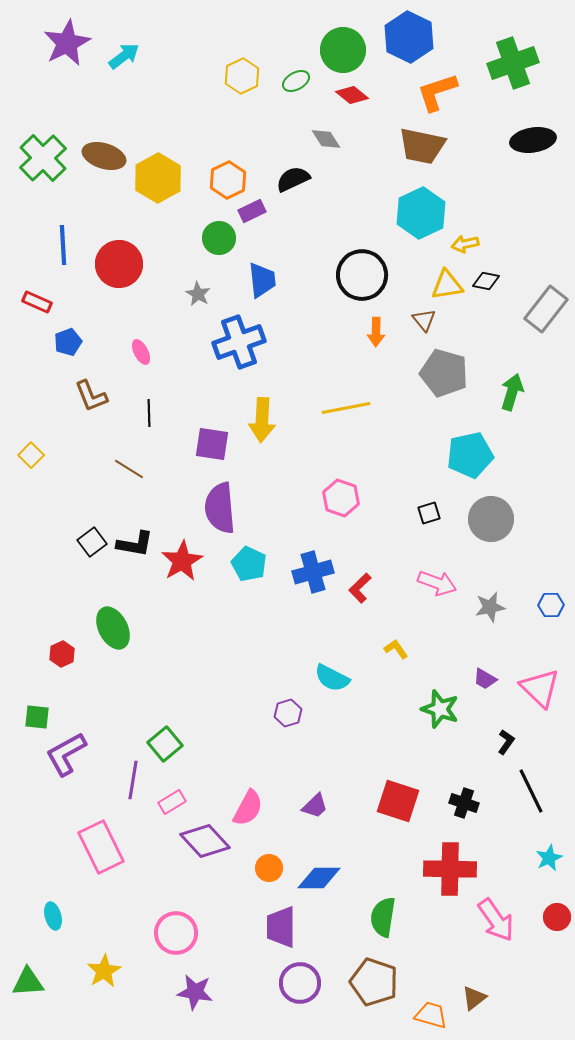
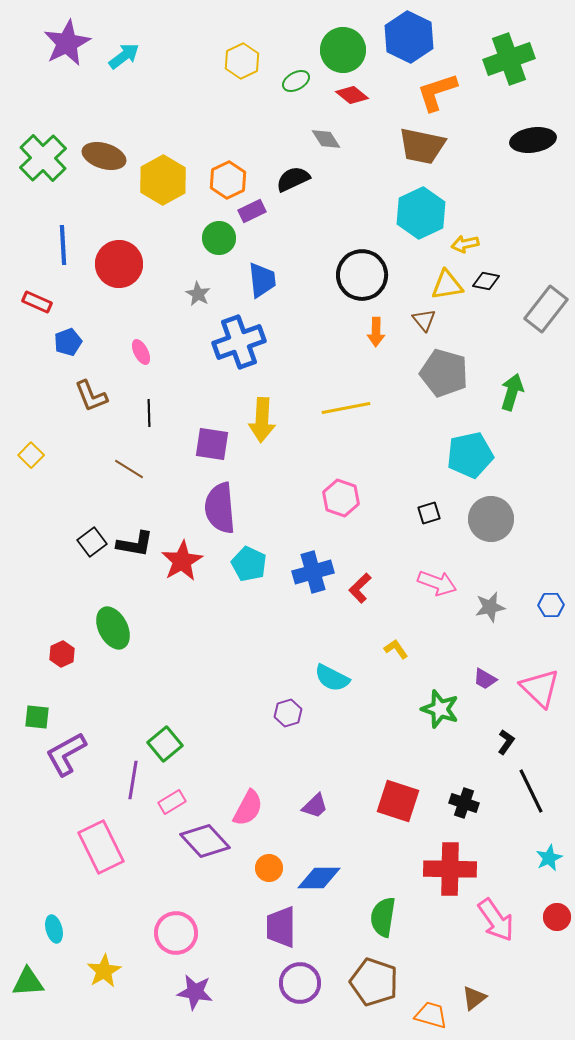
green cross at (513, 63): moved 4 px left, 4 px up
yellow hexagon at (242, 76): moved 15 px up
yellow hexagon at (158, 178): moved 5 px right, 2 px down
cyan ellipse at (53, 916): moved 1 px right, 13 px down
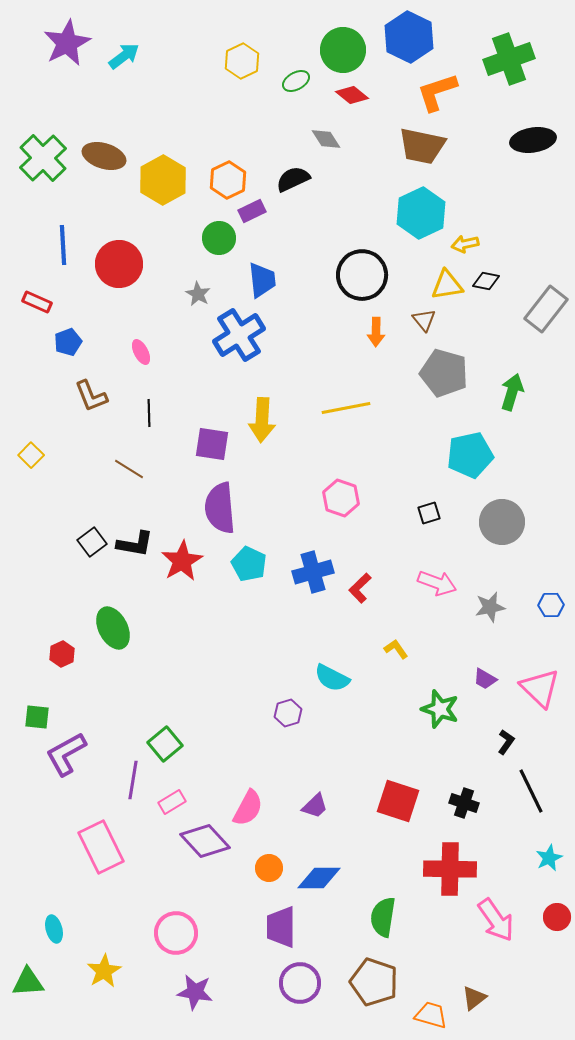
blue cross at (239, 342): moved 7 px up; rotated 12 degrees counterclockwise
gray circle at (491, 519): moved 11 px right, 3 px down
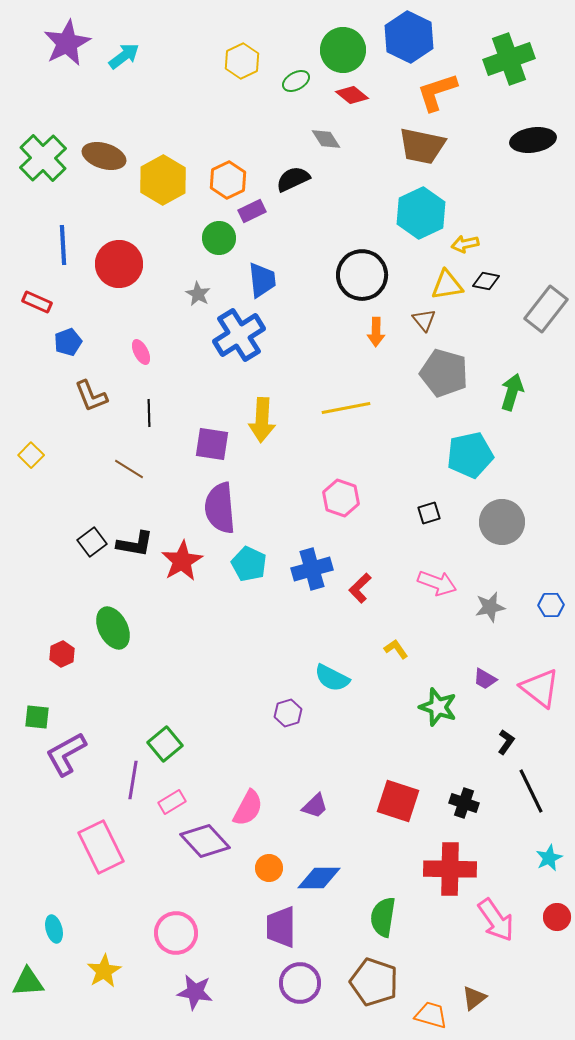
blue cross at (313, 572): moved 1 px left, 3 px up
pink triangle at (540, 688): rotated 6 degrees counterclockwise
green star at (440, 709): moved 2 px left, 2 px up
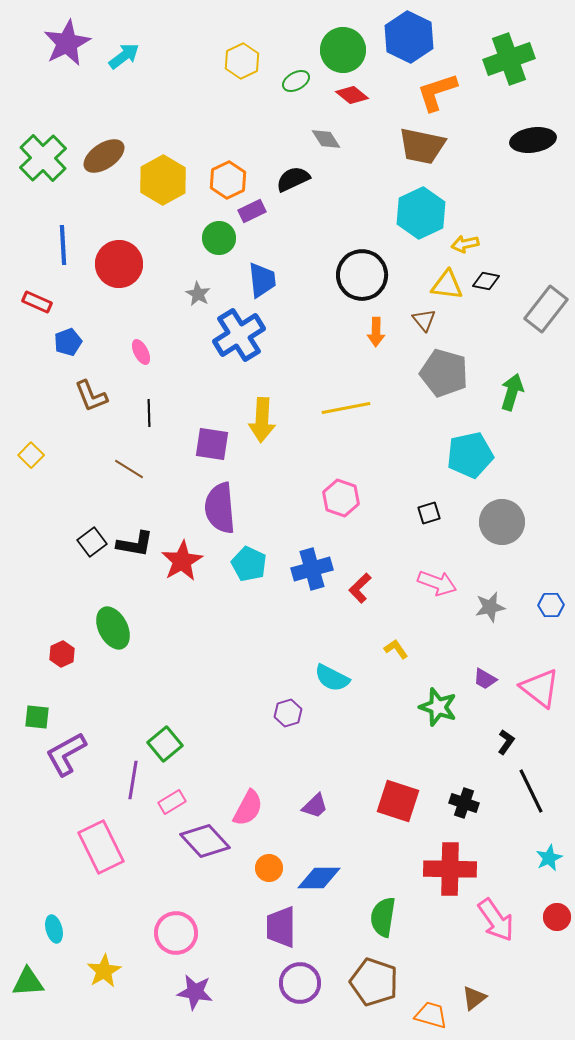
brown ellipse at (104, 156): rotated 51 degrees counterclockwise
yellow triangle at (447, 285): rotated 16 degrees clockwise
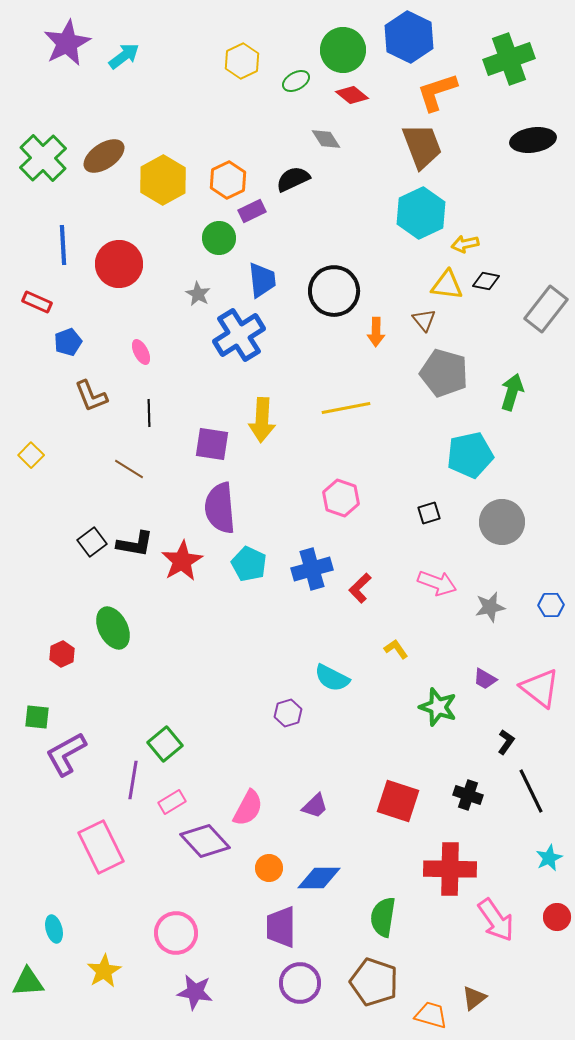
brown trapezoid at (422, 146): rotated 123 degrees counterclockwise
black circle at (362, 275): moved 28 px left, 16 px down
black cross at (464, 803): moved 4 px right, 8 px up
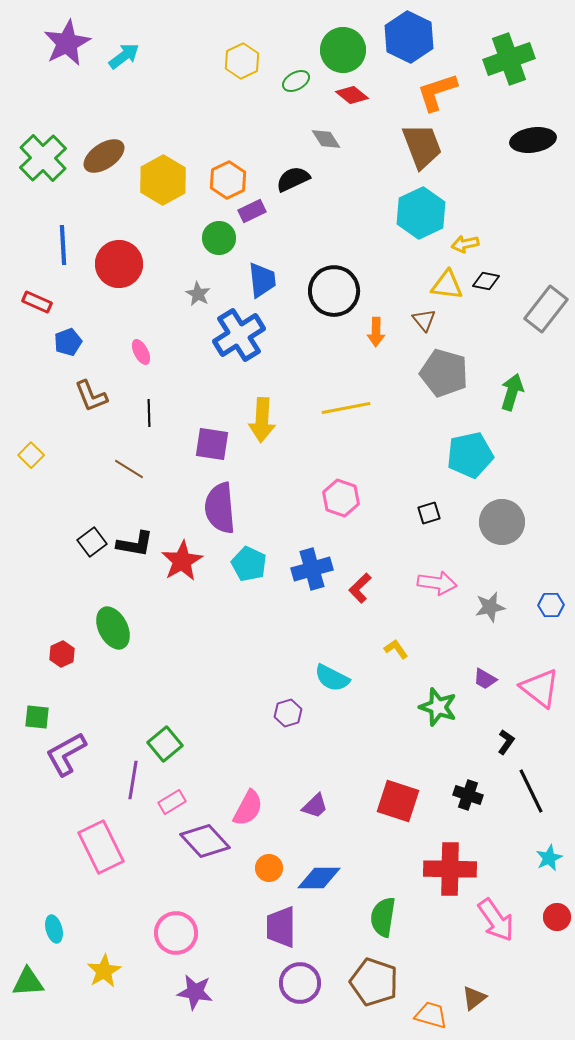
pink arrow at (437, 583): rotated 12 degrees counterclockwise
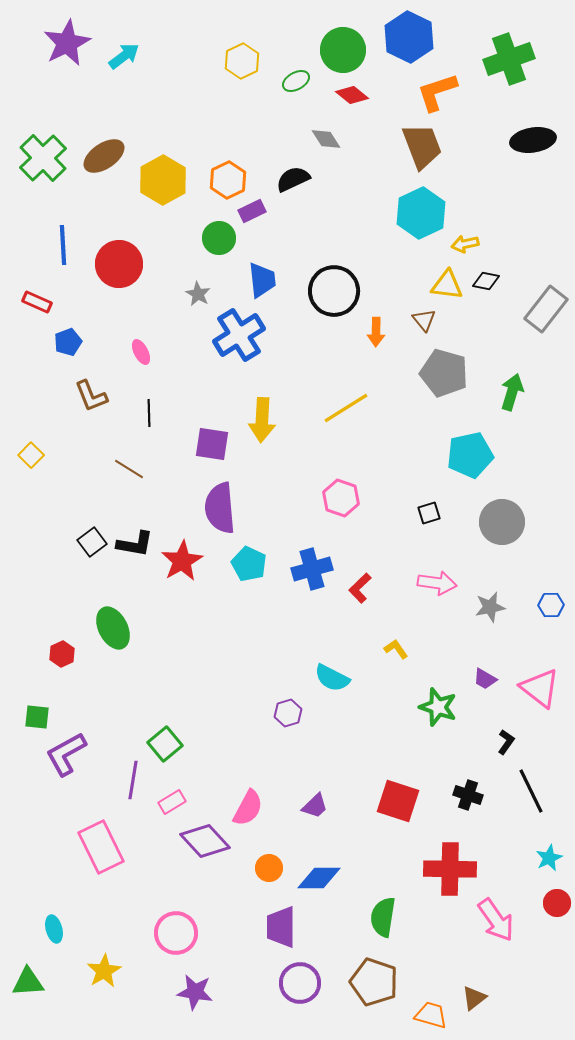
yellow line at (346, 408): rotated 21 degrees counterclockwise
red circle at (557, 917): moved 14 px up
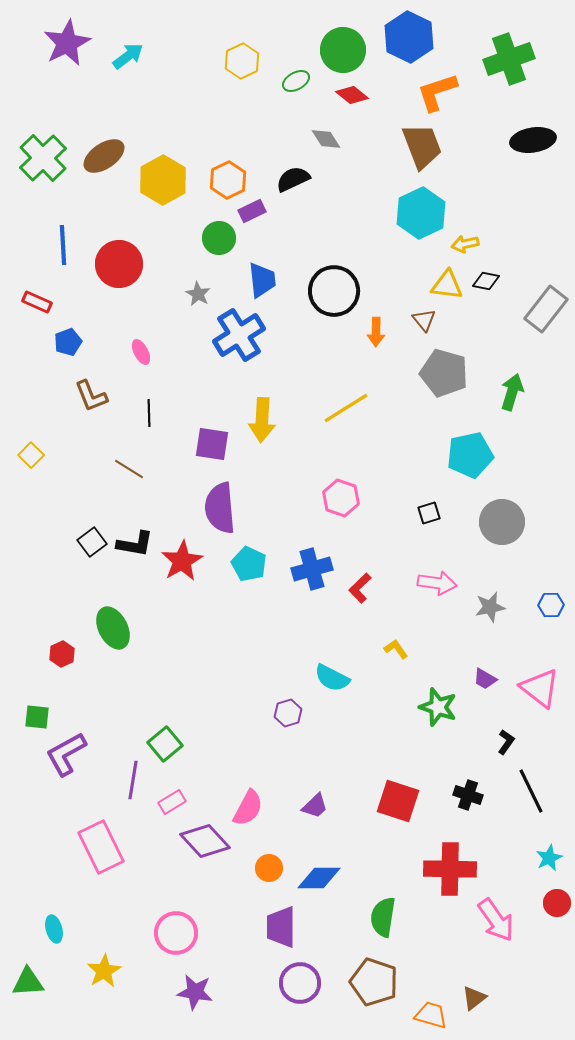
cyan arrow at (124, 56): moved 4 px right
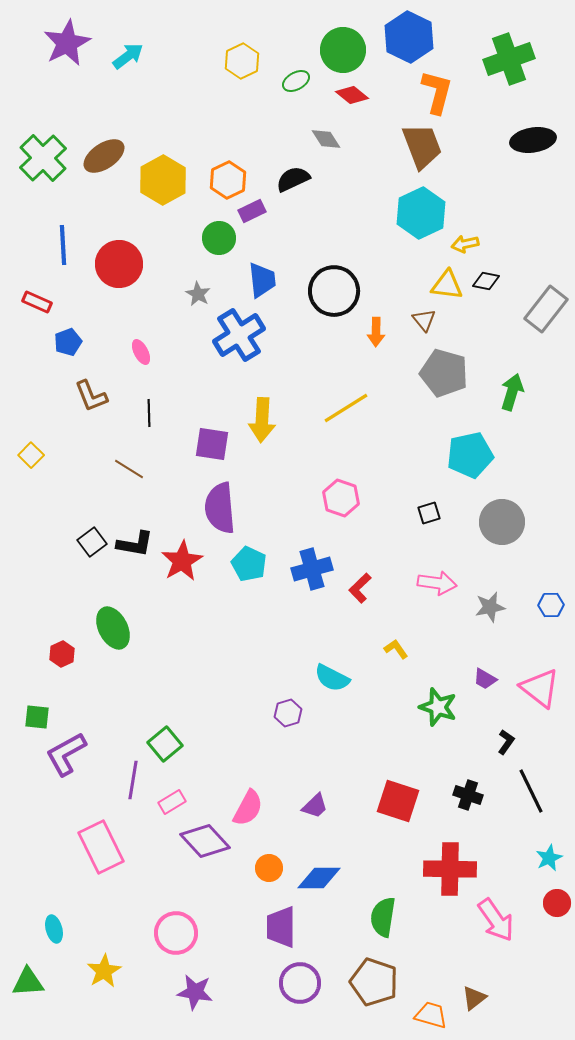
orange L-shape at (437, 92): rotated 123 degrees clockwise
